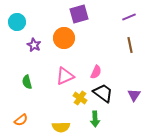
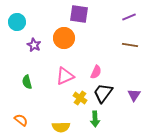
purple square: rotated 24 degrees clockwise
brown line: rotated 70 degrees counterclockwise
black trapezoid: rotated 90 degrees counterclockwise
orange semicircle: rotated 104 degrees counterclockwise
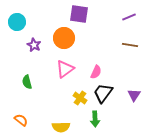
pink triangle: moved 7 px up; rotated 12 degrees counterclockwise
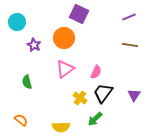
purple square: rotated 18 degrees clockwise
green arrow: rotated 49 degrees clockwise
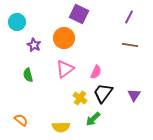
purple line: rotated 40 degrees counterclockwise
green semicircle: moved 1 px right, 7 px up
green arrow: moved 2 px left
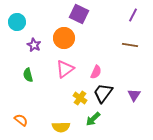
purple line: moved 4 px right, 2 px up
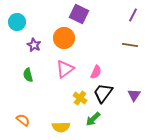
orange semicircle: moved 2 px right
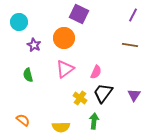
cyan circle: moved 2 px right
green arrow: moved 1 px right, 2 px down; rotated 140 degrees clockwise
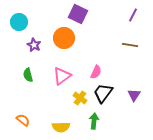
purple square: moved 1 px left
pink triangle: moved 3 px left, 7 px down
